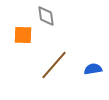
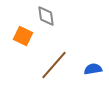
orange square: moved 1 px down; rotated 24 degrees clockwise
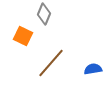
gray diamond: moved 2 px left, 2 px up; rotated 30 degrees clockwise
brown line: moved 3 px left, 2 px up
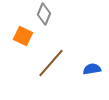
blue semicircle: moved 1 px left
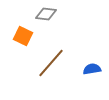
gray diamond: moved 2 px right; rotated 75 degrees clockwise
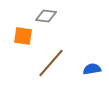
gray diamond: moved 2 px down
orange square: rotated 18 degrees counterclockwise
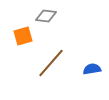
orange square: rotated 24 degrees counterclockwise
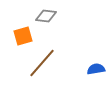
brown line: moved 9 px left
blue semicircle: moved 4 px right
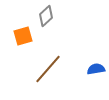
gray diamond: rotated 50 degrees counterclockwise
brown line: moved 6 px right, 6 px down
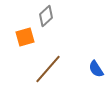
orange square: moved 2 px right, 1 px down
blue semicircle: rotated 114 degrees counterclockwise
